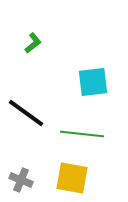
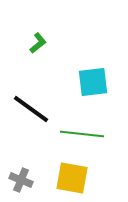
green L-shape: moved 5 px right
black line: moved 5 px right, 4 px up
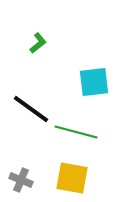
cyan square: moved 1 px right
green line: moved 6 px left, 2 px up; rotated 9 degrees clockwise
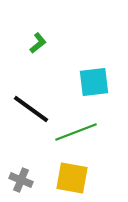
green line: rotated 36 degrees counterclockwise
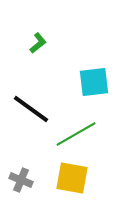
green line: moved 2 px down; rotated 9 degrees counterclockwise
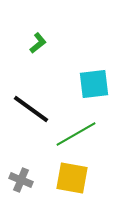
cyan square: moved 2 px down
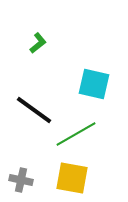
cyan square: rotated 20 degrees clockwise
black line: moved 3 px right, 1 px down
gray cross: rotated 10 degrees counterclockwise
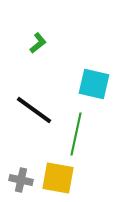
green line: rotated 48 degrees counterclockwise
yellow square: moved 14 px left
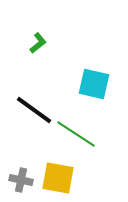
green line: rotated 69 degrees counterclockwise
